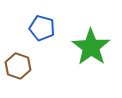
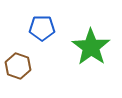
blue pentagon: rotated 15 degrees counterclockwise
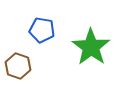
blue pentagon: moved 2 px down; rotated 10 degrees clockwise
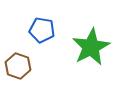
green star: rotated 9 degrees clockwise
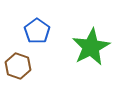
blue pentagon: moved 5 px left, 1 px down; rotated 25 degrees clockwise
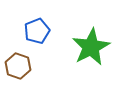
blue pentagon: rotated 15 degrees clockwise
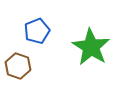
green star: rotated 12 degrees counterclockwise
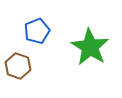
green star: moved 1 px left
